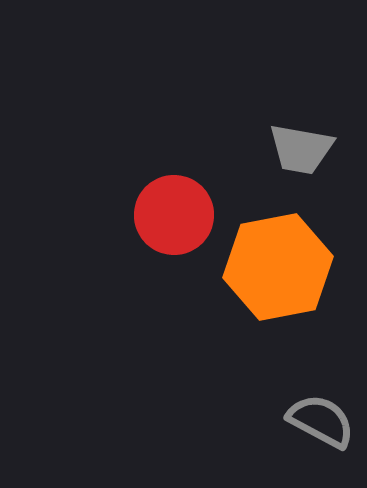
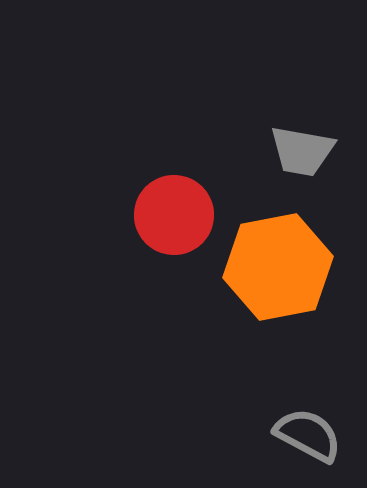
gray trapezoid: moved 1 px right, 2 px down
gray semicircle: moved 13 px left, 14 px down
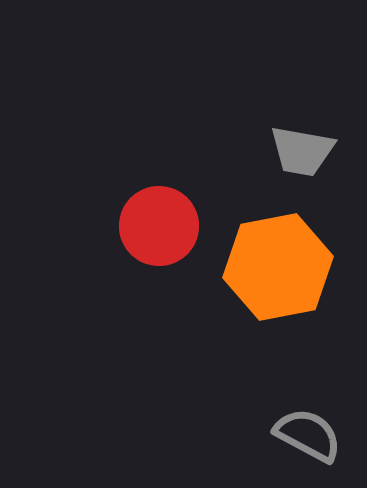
red circle: moved 15 px left, 11 px down
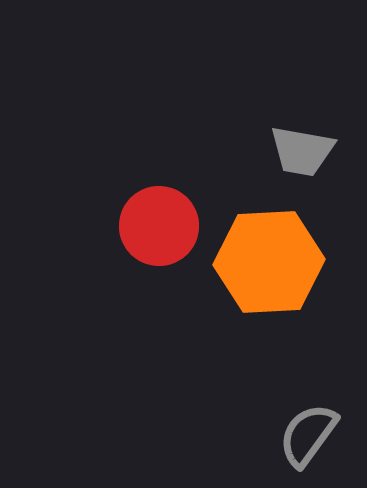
orange hexagon: moved 9 px left, 5 px up; rotated 8 degrees clockwise
gray semicircle: rotated 82 degrees counterclockwise
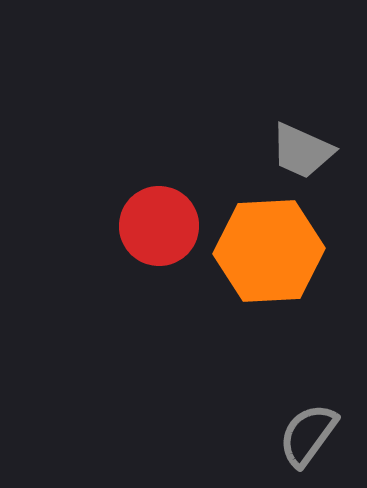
gray trapezoid: rotated 14 degrees clockwise
orange hexagon: moved 11 px up
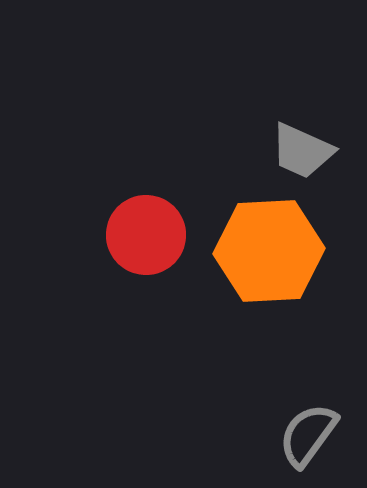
red circle: moved 13 px left, 9 px down
